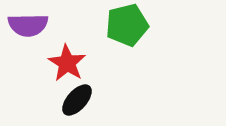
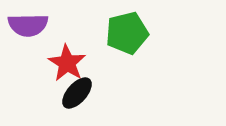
green pentagon: moved 8 px down
black ellipse: moved 7 px up
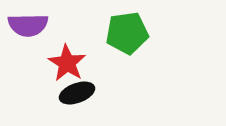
green pentagon: rotated 6 degrees clockwise
black ellipse: rotated 28 degrees clockwise
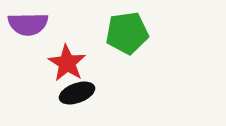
purple semicircle: moved 1 px up
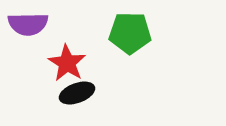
green pentagon: moved 3 px right; rotated 9 degrees clockwise
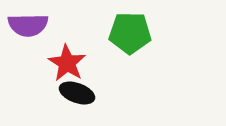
purple semicircle: moved 1 px down
black ellipse: rotated 40 degrees clockwise
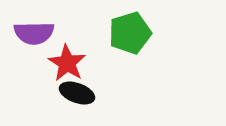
purple semicircle: moved 6 px right, 8 px down
green pentagon: rotated 18 degrees counterclockwise
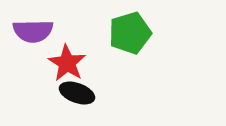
purple semicircle: moved 1 px left, 2 px up
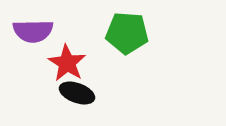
green pentagon: moved 3 px left; rotated 21 degrees clockwise
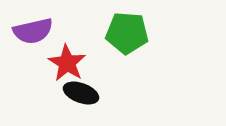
purple semicircle: rotated 12 degrees counterclockwise
black ellipse: moved 4 px right
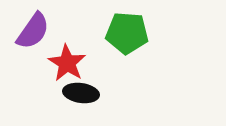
purple semicircle: rotated 42 degrees counterclockwise
black ellipse: rotated 12 degrees counterclockwise
